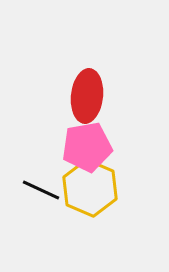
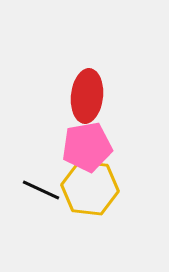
yellow hexagon: rotated 16 degrees counterclockwise
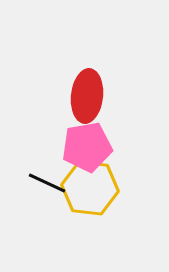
black line: moved 6 px right, 7 px up
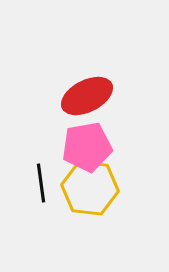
red ellipse: rotated 57 degrees clockwise
black line: moved 6 px left; rotated 57 degrees clockwise
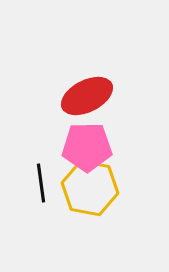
pink pentagon: rotated 9 degrees clockwise
yellow hexagon: rotated 4 degrees clockwise
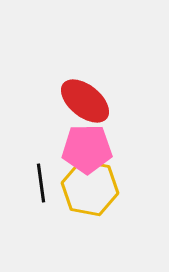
red ellipse: moved 2 px left, 5 px down; rotated 66 degrees clockwise
pink pentagon: moved 2 px down
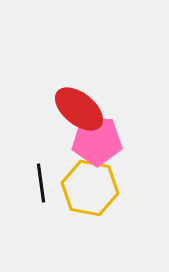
red ellipse: moved 6 px left, 8 px down
pink pentagon: moved 10 px right, 8 px up
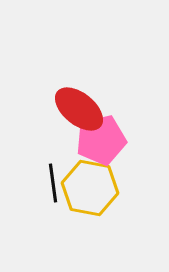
pink pentagon: moved 4 px right, 1 px up; rotated 12 degrees counterclockwise
black line: moved 12 px right
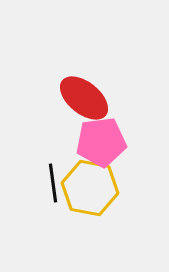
red ellipse: moved 5 px right, 11 px up
pink pentagon: moved 2 px down; rotated 6 degrees clockwise
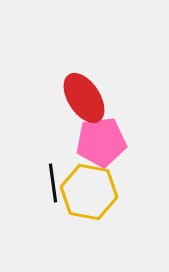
red ellipse: rotated 18 degrees clockwise
yellow hexagon: moved 1 px left, 4 px down
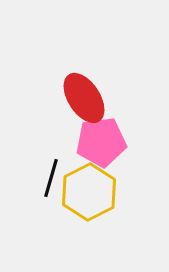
black line: moved 2 px left, 5 px up; rotated 24 degrees clockwise
yellow hexagon: rotated 22 degrees clockwise
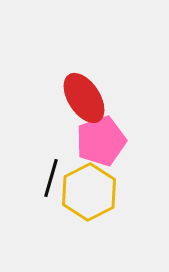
pink pentagon: moved 1 px up; rotated 12 degrees counterclockwise
